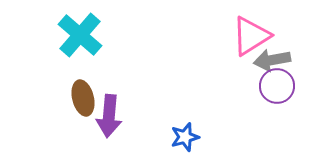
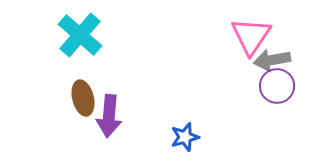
pink triangle: rotated 24 degrees counterclockwise
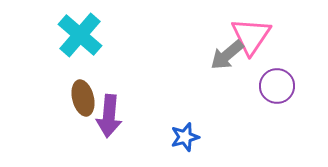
gray arrow: moved 45 px left, 5 px up; rotated 30 degrees counterclockwise
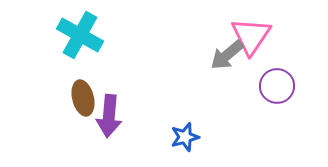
cyan cross: rotated 12 degrees counterclockwise
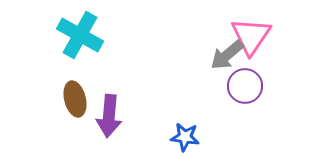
purple circle: moved 32 px left
brown ellipse: moved 8 px left, 1 px down
blue star: rotated 24 degrees clockwise
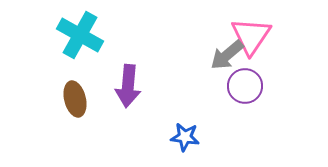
purple arrow: moved 19 px right, 30 px up
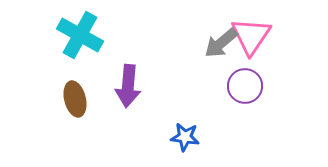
gray arrow: moved 6 px left, 12 px up
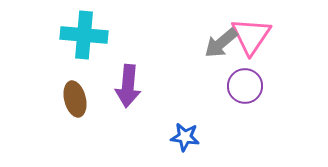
cyan cross: moved 4 px right; rotated 24 degrees counterclockwise
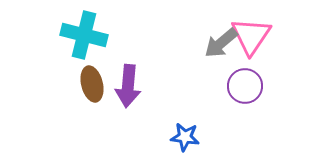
cyan cross: rotated 9 degrees clockwise
brown ellipse: moved 17 px right, 15 px up
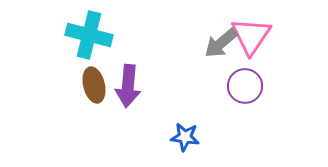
cyan cross: moved 5 px right
brown ellipse: moved 2 px right, 1 px down
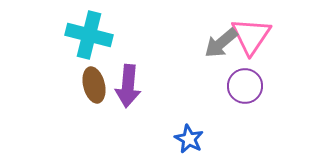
blue star: moved 4 px right, 2 px down; rotated 20 degrees clockwise
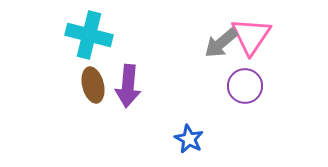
brown ellipse: moved 1 px left
